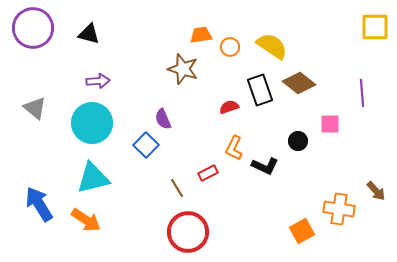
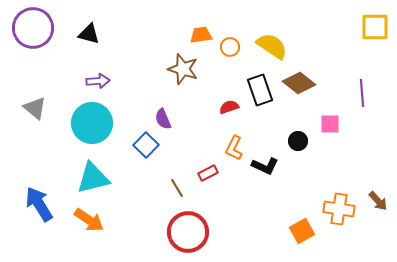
brown arrow: moved 2 px right, 10 px down
orange arrow: moved 3 px right
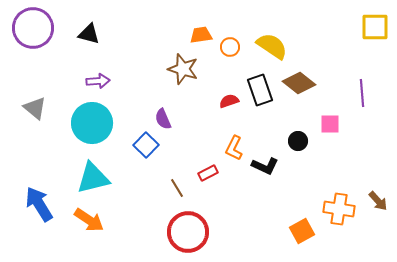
red semicircle: moved 6 px up
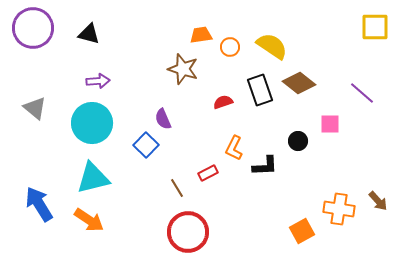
purple line: rotated 44 degrees counterclockwise
red semicircle: moved 6 px left, 1 px down
black L-shape: rotated 28 degrees counterclockwise
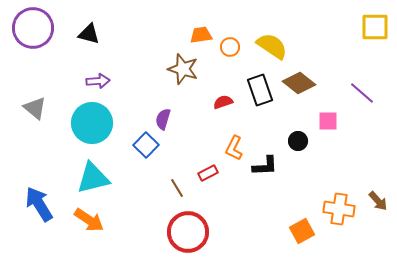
purple semicircle: rotated 40 degrees clockwise
pink square: moved 2 px left, 3 px up
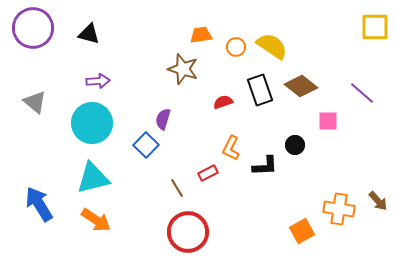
orange circle: moved 6 px right
brown diamond: moved 2 px right, 3 px down
gray triangle: moved 6 px up
black circle: moved 3 px left, 4 px down
orange L-shape: moved 3 px left
orange arrow: moved 7 px right
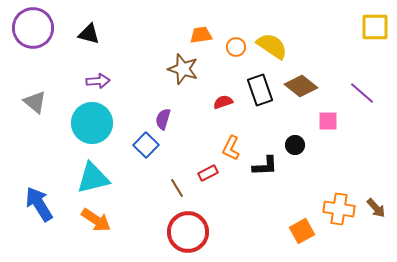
brown arrow: moved 2 px left, 7 px down
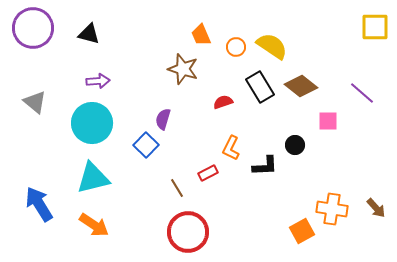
orange trapezoid: rotated 105 degrees counterclockwise
black rectangle: moved 3 px up; rotated 12 degrees counterclockwise
orange cross: moved 7 px left
orange arrow: moved 2 px left, 5 px down
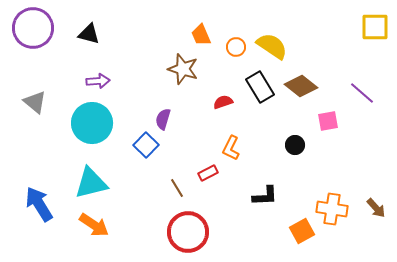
pink square: rotated 10 degrees counterclockwise
black L-shape: moved 30 px down
cyan triangle: moved 2 px left, 5 px down
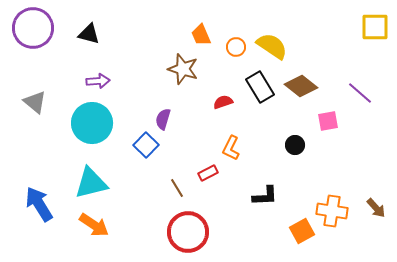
purple line: moved 2 px left
orange cross: moved 2 px down
